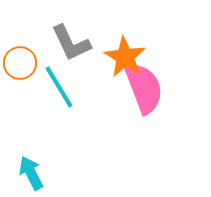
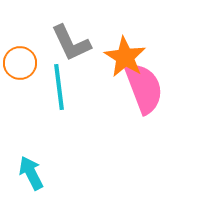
cyan line: rotated 24 degrees clockwise
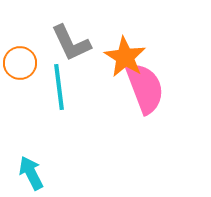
pink semicircle: moved 1 px right
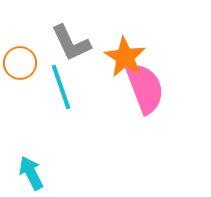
cyan line: moved 2 px right; rotated 12 degrees counterclockwise
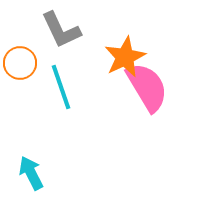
gray L-shape: moved 10 px left, 13 px up
orange star: rotated 15 degrees clockwise
pink semicircle: moved 2 px right, 1 px up; rotated 10 degrees counterclockwise
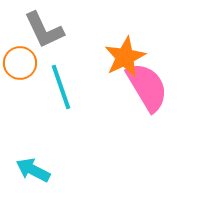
gray L-shape: moved 17 px left
cyan arrow: moved 2 px right, 3 px up; rotated 36 degrees counterclockwise
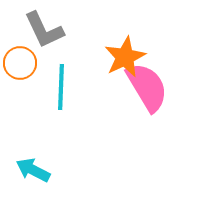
cyan line: rotated 21 degrees clockwise
